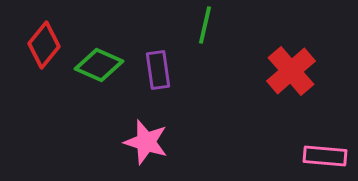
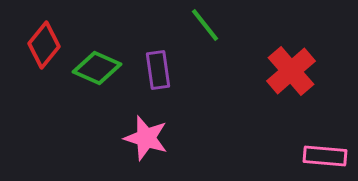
green line: rotated 51 degrees counterclockwise
green diamond: moved 2 px left, 3 px down
pink star: moved 4 px up
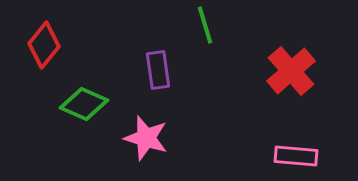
green line: rotated 21 degrees clockwise
green diamond: moved 13 px left, 36 px down
pink rectangle: moved 29 px left
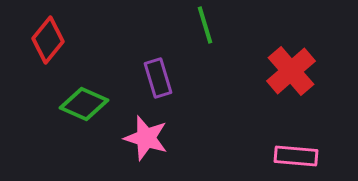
red diamond: moved 4 px right, 5 px up
purple rectangle: moved 8 px down; rotated 9 degrees counterclockwise
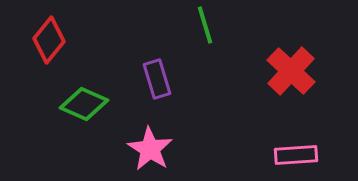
red diamond: moved 1 px right
red cross: rotated 6 degrees counterclockwise
purple rectangle: moved 1 px left, 1 px down
pink star: moved 4 px right, 11 px down; rotated 15 degrees clockwise
pink rectangle: moved 1 px up; rotated 9 degrees counterclockwise
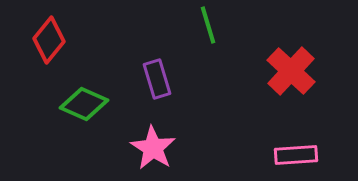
green line: moved 3 px right
pink star: moved 3 px right, 1 px up
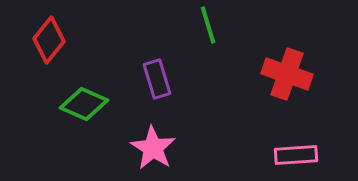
red cross: moved 4 px left, 3 px down; rotated 24 degrees counterclockwise
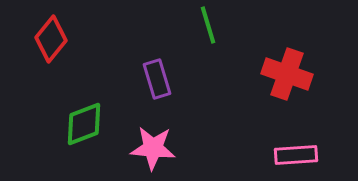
red diamond: moved 2 px right, 1 px up
green diamond: moved 20 px down; rotated 45 degrees counterclockwise
pink star: rotated 27 degrees counterclockwise
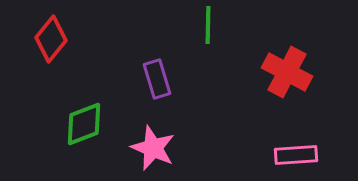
green line: rotated 18 degrees clockwise
red cross: moved 2 px up; rotated 9 degrees clockwise
pink star: rotated 18 degrees clockwise
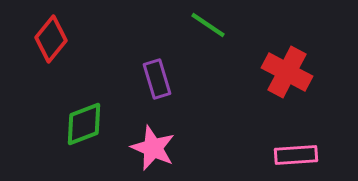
green line: rotated 57 degrees counterclockwise
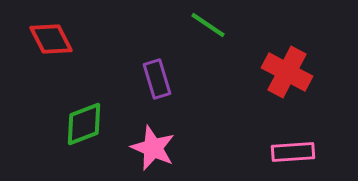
red diamond: rotated 66 degrees counterclockwise
pink rectangle: moved 3 px left, 3 px up
